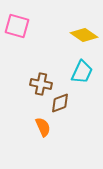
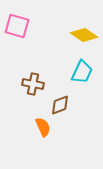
brown cross: moved 8 px left
brown diamond: moved 2 px down
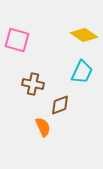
pink square: moved 14 px down
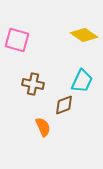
cyan trapezoid: moved 9 px down
brown diamond: moved 4 px right
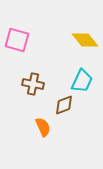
yellow diamond: moved 1 px right, 5 px down; rotated 16 degrees clockwise
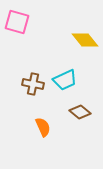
pink square: moved 18 px up
cyan trapezoid: moved 17 px left, 1 px up; rotated 40 degrees clockwise
brown diamond: moved 16 px right, 7 px down; rotated 60 degrees clockwise
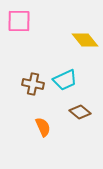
pink square: moved 2 px right, 1 px up; rotated 15 degrees counterclockwise
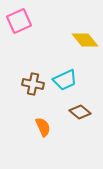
pink square: rotated 25 degrees counterclockwise
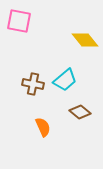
pink square: rotated 35 degrees clockwise
cyan trapezoid: rotated 15 degrees counterclockwise
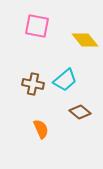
pink square: moved 18 px right, 5 px down
orange semicircle: moved 2 px left, 2 px down
